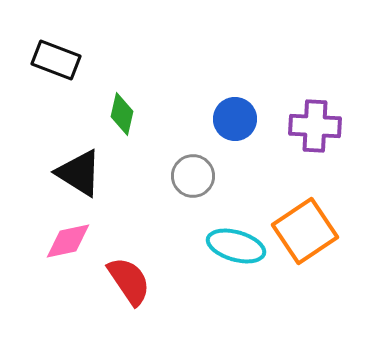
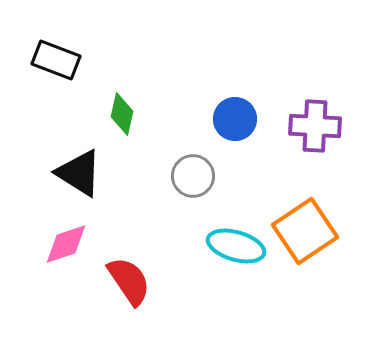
pink diamond: moved 2 px left, 3 px down; rotated 6 degrees counterclockwise
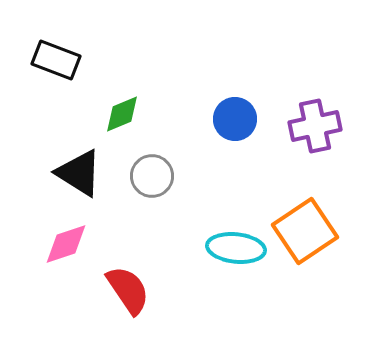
green diamond: rotated 54 degrees clockwise
purple cross: rotated 15 degrees counterclockwise
gray circle: moved 41 px left
cyan ellipse: moved 2 px down; rotated 10 degrees counterclockwise
red semicircle: moved 1 px left, 9 px down
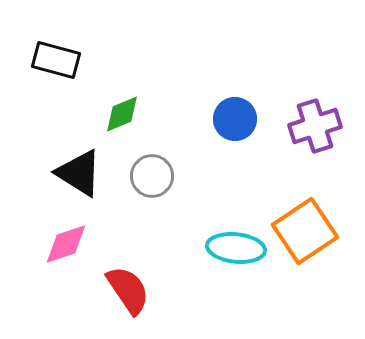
black rectangle: rotated 6 degrees counterclockwise
purple cross: rotated 6 degrees counterclockwise
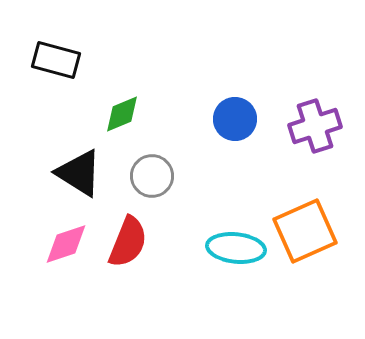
orange square: rotated 10 degrees clockwise
red semicircle: moved 48 px up; rotated 56 degrees clockwise
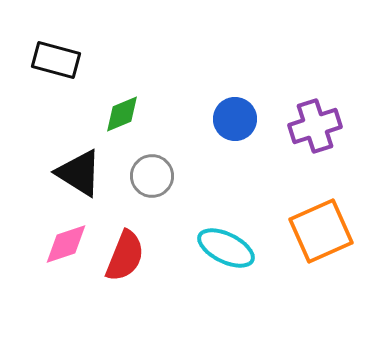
orange square: moved 16 px right
red semicircle: moved 3 px left, 14 px down
cyan ellipse: moved 10 px left; rotated 20 degrees clockwise
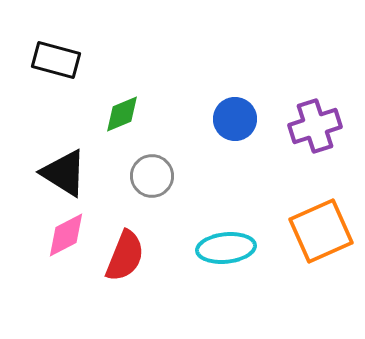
black triangle: moved 15 px left
pink diamond: moved 9 px up; rotated 9 degrees counterclockwise
cyan ellipse: rotated 32 degrees counterclockwise
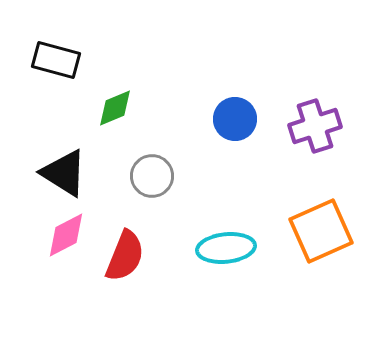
green diamond: moved 7 px left, 6 px up
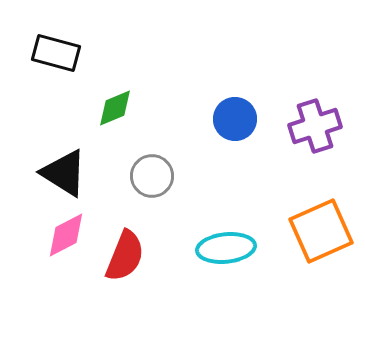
black rectangle: moved 7 px up
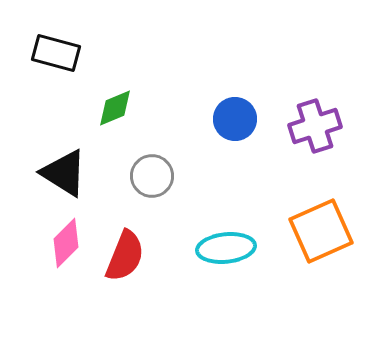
pink diamond: moved 8 px down; rotated 18 degrees counterclockwise
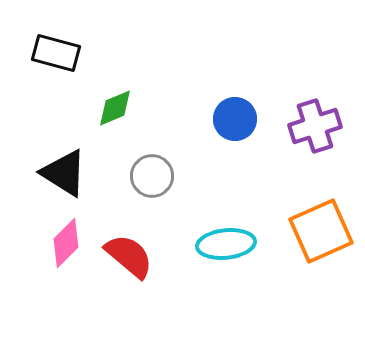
cyan ellipse: moved 4 px up
red semicircle: moved 4 px right; rotated 72 degrees counterclockwise
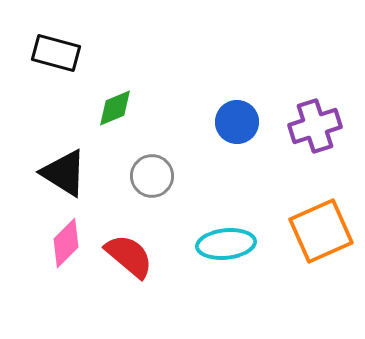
blue circle: moved 2 px right, 3 px down
